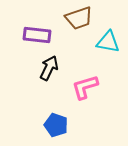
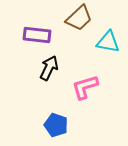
brown trapezoid: rotated 24 degrees counterclockwise
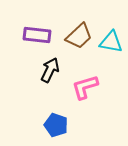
brown trapezoid: moved 18 px down
cyan triangle: moved 3 px right
black arrow: moved 1 px right, 2 px down
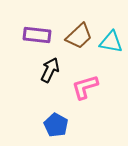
blue pentagon: rotated 10 degrees clockwise
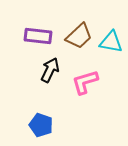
purple rectangle: moved 1 px right, 1 px down
pink L-shape: moved 5 px up
blue pentagon: moved 15 px left; rotated 10 degrees counterclockwise
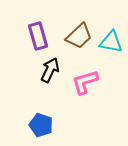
purple rectangle: rotated 68 degrees clockwise
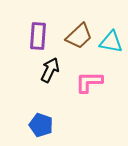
purple rectangle: rotated 20 degrees clockwise
pink L-shape: moved 4 px right; rotated 16 degrees clockwise
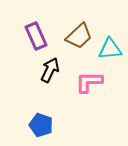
purple rectangle: moved 2 px left; rotated 28 degrees counterclockwise
cyan triangle: moved 1 px left, 7 px down; rotated 15 degrees counterclockwise
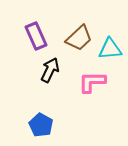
brown trapezoid: moved 2 px down
pink L-shape: moved 3 px right
blue pentagon: rotated 10 degrees clockwise
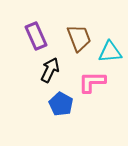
brown trapezoid: rotated 68 degrees counterclockwise
cyan triangle: moved 3 px down
blue pentagon: moved 20 px right, 21 px up
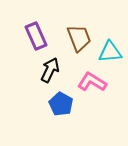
pink L-shape: rotated 32 degrees clockwise
